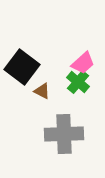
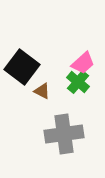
gray cross: rotated 6 degrees counterclockwise
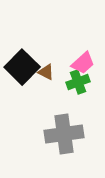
black square: rotated 8 degrees clockwise
green cross: rotated 30 degrees clockwise
brown triangle: moved 4 px right, 19 px up
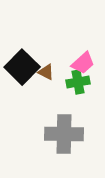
green cross: rotated 10 degrees clockwise
gray cross: rotated 9 degrees clockwise
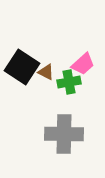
pink trapezoid: moved 1 px down
black square: rotated 12 degrees counterclockwise
green cross: moved 9 px left
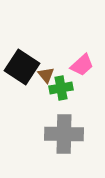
pink trapezoid: moved 1 px left, 1 px down
brown triangle: moved 3 px down; rotated 24 degrees clockwise
green cross: moved 8 px left, 6 px down
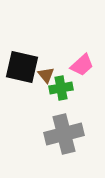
black square: rotated 20 degrees counterclockwise
gray cross: rotated 15 degrees counterclockwise
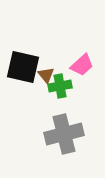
black square: moved 1 px right
green cross: moved 1 px left, 2 px up
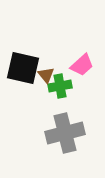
black square: moved 1 px down
gray cross: moved 1 px right, 1 px up
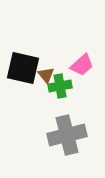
gray cross: moved 2 px right, 2 px down
